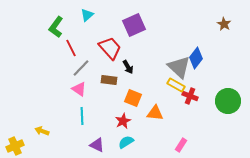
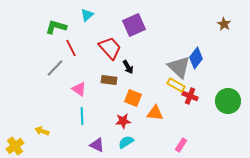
green L-shape: rotated 70 degrees clockwise
gray line: moved 26 px left
red star: rotated 21 degrees clockwise
yellow cross: rotated 12 degrees counterclockwise
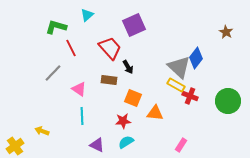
brown star: moved 2 px right, 8 px down
gray line: moved 2 px left, 5 px down
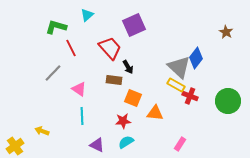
brown rectangle: moved 5 px right
pink rectangle: moved 1 px left, 1 px up
